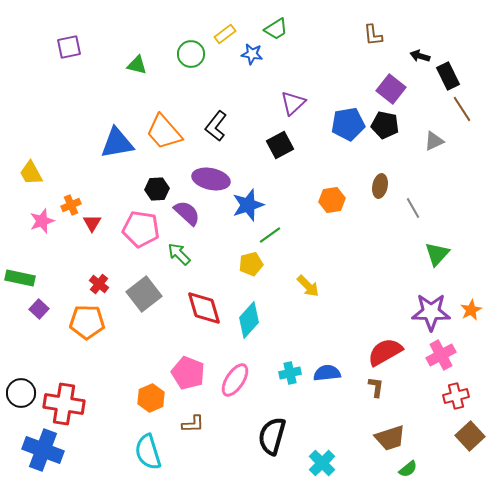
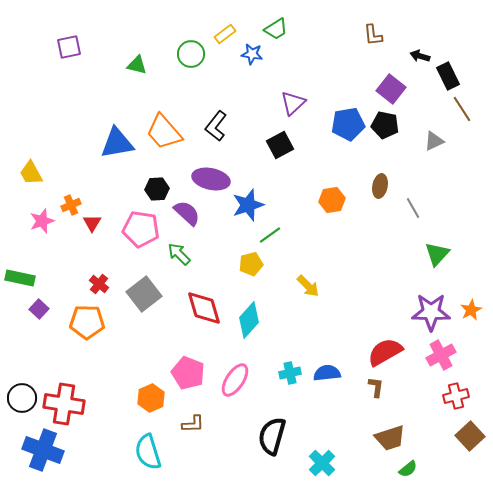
black circle at (21, 393): moved 1 px right, 5 px down
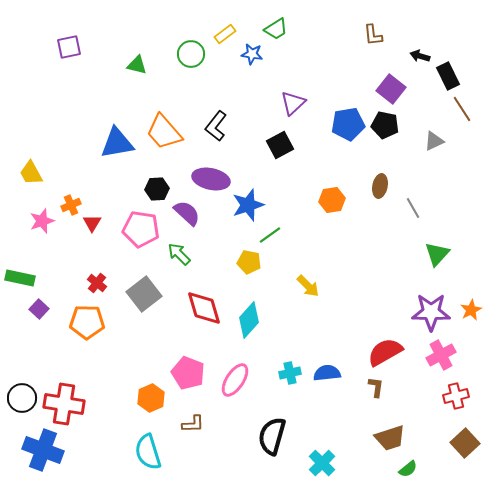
yellow pentagon at (251, 264): moved 2 px left, 2 px up; rotated 25 degrees clockwise
red cross at (99, 284): moved 2 px left, 1 px up
brown square at (470, 436): moved 5 px left, 7 px down
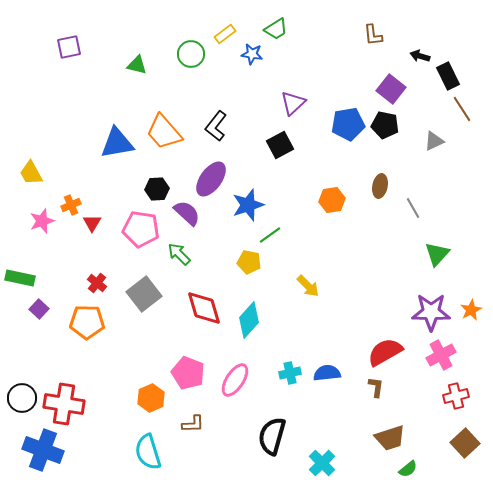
purple ellipse at (211, 179): rotated 66 degrees counterclockwise
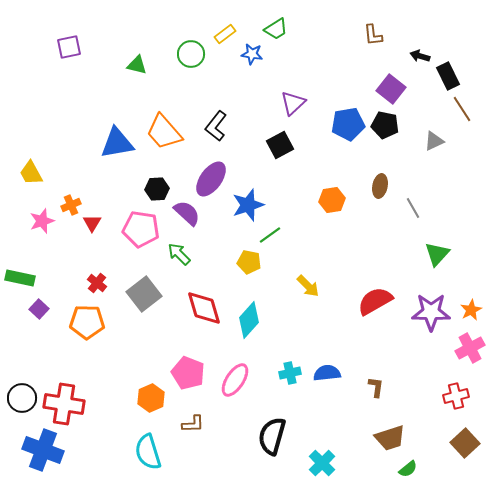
red semicircle at (385, 352): moved 10 px left, 51 px up
pink cross at (441, 355): moved 29 px right, 7 px up
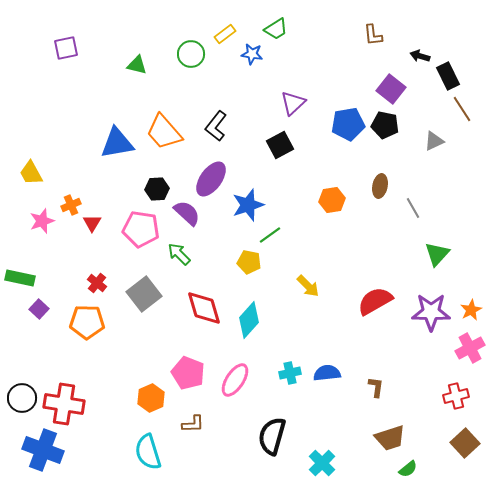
purple square at (69, 47): moved 3 px left, 1 px down
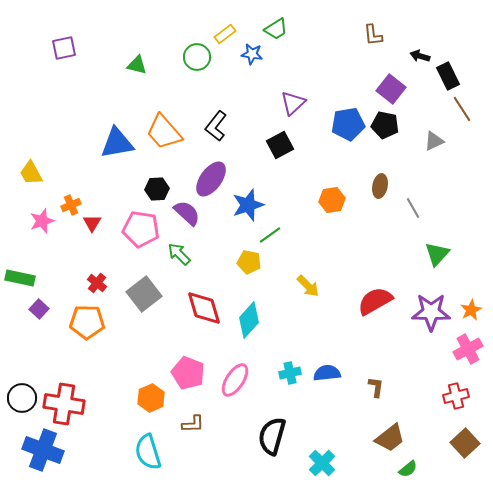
purple square at (66, 48): moved 2 px left
green circle at (191, 54): moved 6 px right, 3 px down
pink cross at (470, 348): moved 2 px left, 1 px down
brown trapezoid at (390, 438): rotated 20 degrees counterclockwise
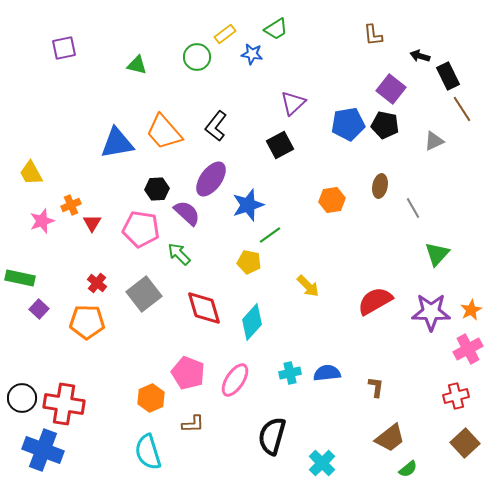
cyan diamond at (249, 320): moved 3 px right, 2 px down
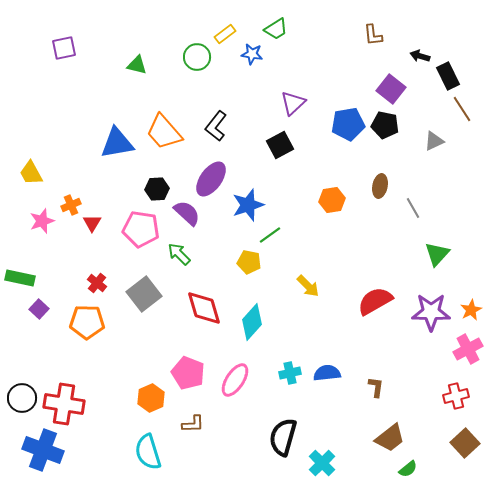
black semicircle at (272, 436): moved 11 px right, 1 px down
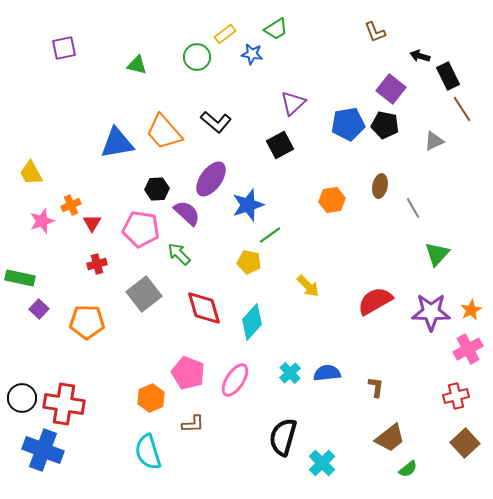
brown L-shape at (373, 35): moved 2 px right, 3 px up; rotated 15 degrees counterclockwise
black L-shape at (216, 126): moved 4 px up; rotated 88 degrees counterclockwise
red cross at (97, 283): moved 19 px up; rotated 36 degrees clockwise
cyan cross at (290, 373): rotated 30 degrees counterclockwise
